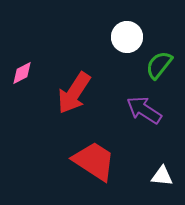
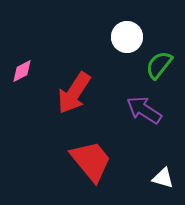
pink diamond: moved 2 px up
red trapezoid: moved 3 px left; rotated 18 degrees clockwise
white triangle: moved 1 px right, 2 px down; rotated 10 degrees clockwise
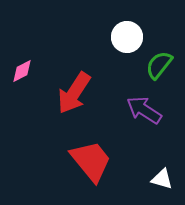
white triangle: moved 1 px left, 1 px down
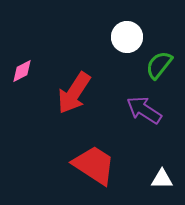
red trapezoid: moved 3 px right, 4 px down; rotated 18 degrees counterclockwise
white triangle: rotated 15 degrees counterclockwise
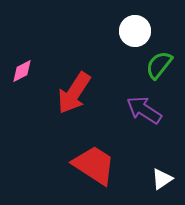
white circle: moved 8 px right, 6 px up
white triangle: rotated 35 degrees counterclockwise
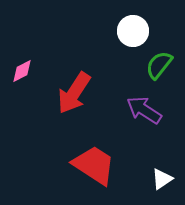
white circle: moved 2 px left
